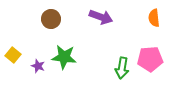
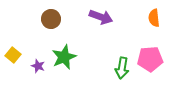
green star: rotated 30 degrees counterclockwise
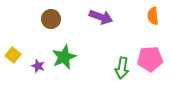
orange semicircle: moved 1 px left, 2 px up
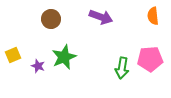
yellow square: rotated 28 degrees clockwise
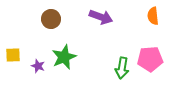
yellow square: rotated 21 degrees clockwise
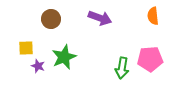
purple arrow: moved 1 px left, 1 px down
yellow square: moved 13 px right, 7 px up
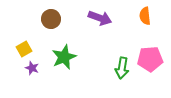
orange semicircle: moved 8 px left
yellow square: moved 2 px left, 1 px down; rotated 28 degrees counterclockwise
purple star: moved 6 px left, 2 px down
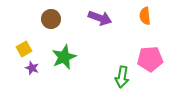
green arrow: moved 9 px down
